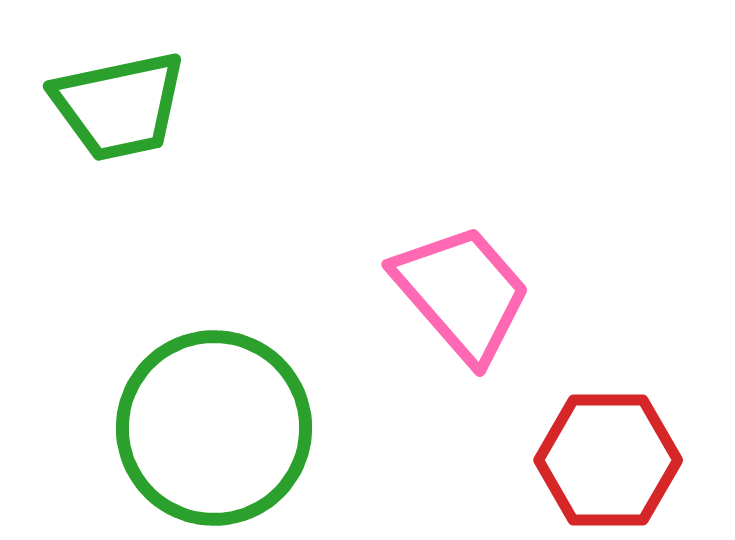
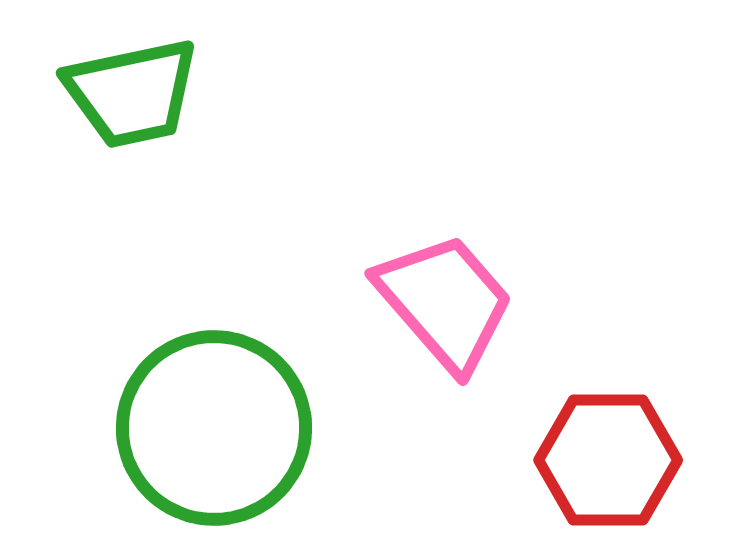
green trapezoid: moved 13 px right, 13 px up
pink trapezoid: moved 17 px left, 9 px down
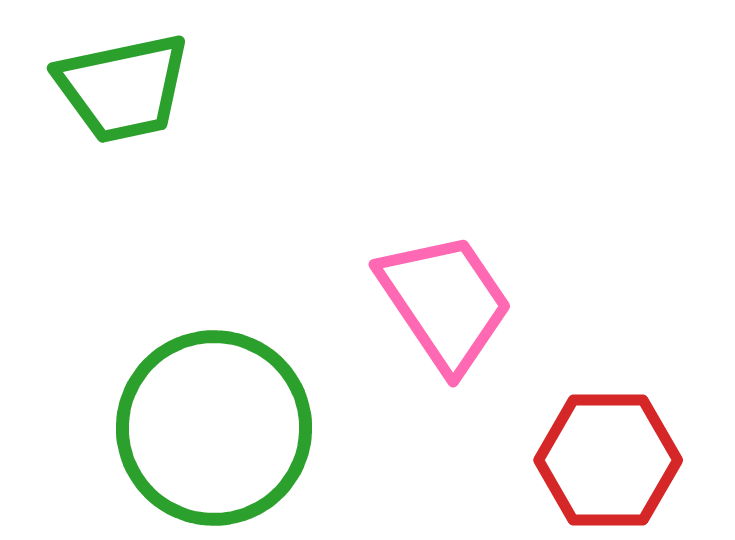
green trapezoid: moved 9 px left, 5 px up
pink trapezoid: rotated 7 degrees clockwise
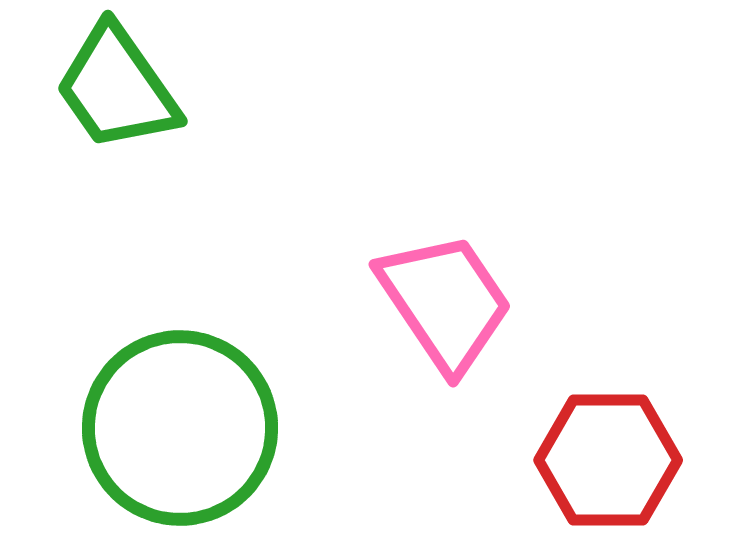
green trapezoid: moved 6 px left; rotated 67 degrees clockwise
green circle: moved 34 px left
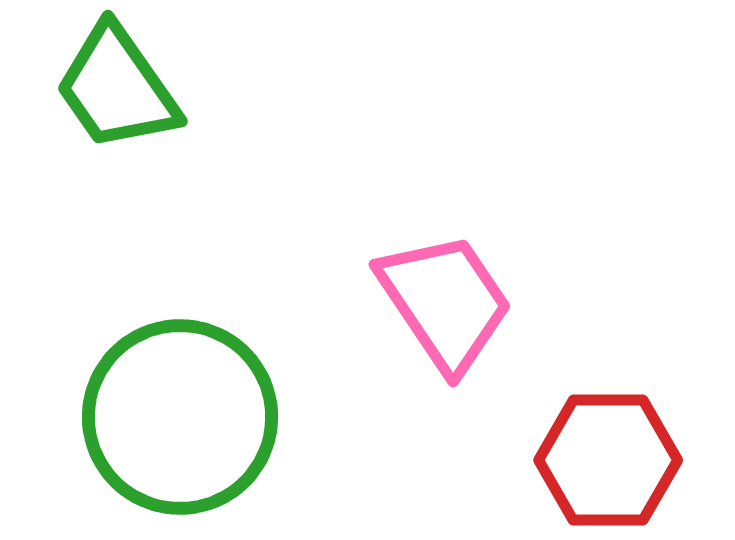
green circle: moved 11 px up
